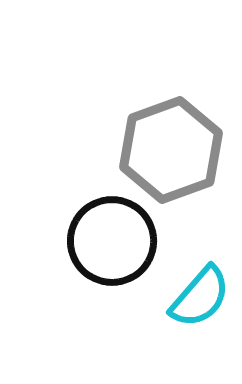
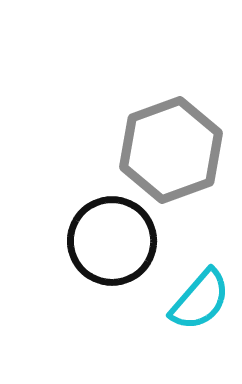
cyan semicircle: moved 3 px down
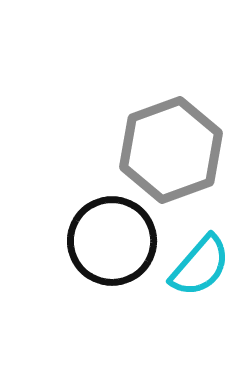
cyan semicircle: moved 34 px up
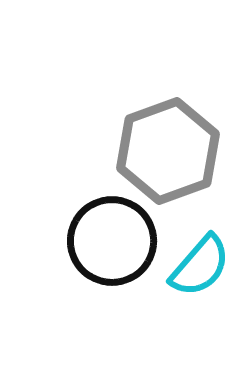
gray hexagon: moved 3 px left, 1 px down
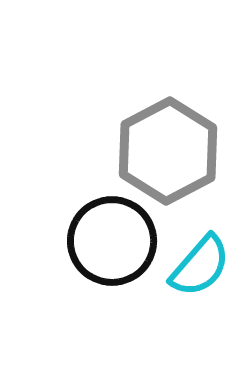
gray hexagon: rotated 8 degrees counterclockwise
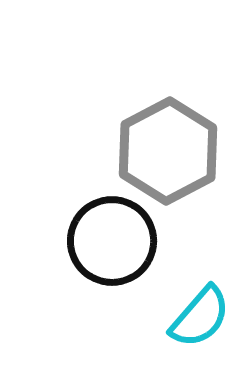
cyan semicircle: moved 51 px down
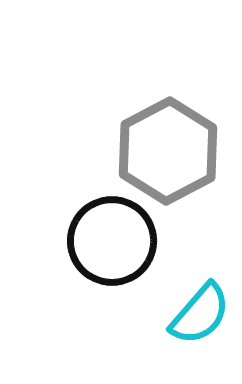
cyan semicircle: moved 3 px up
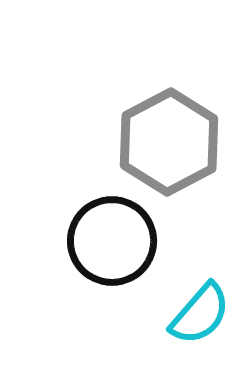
gray hexagon: moved 1 px right, 9 px up
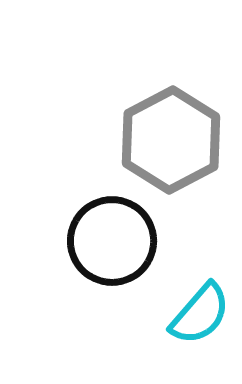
gray hexagon: moved 2 px right, 2 px up
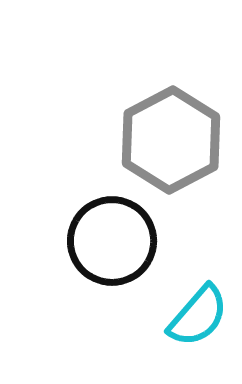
cyan semicircle: moved 2 px left, 2 px down
